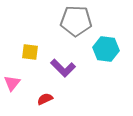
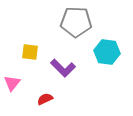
gray pentagon: moved 1 px down
cyan hexagon: moved 1 px right, 3 px down
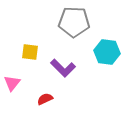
gray pentagon: moved 2 px left
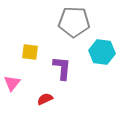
cyan hexagon: moved 5 px left
purple L-shape: moved 1 px left; rotated 130 degrees counterclockwise
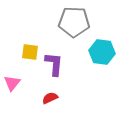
purple L-shape: moved 8 px left, 4 px up
red semicircle: moved 5 px right, 1 px up
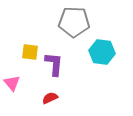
pink triangle: rotated 18 degrees counterclockwise
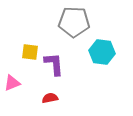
purple L-shape: rotated 10 degrees counterclockwise
pink triangle: rotated 48 degrees clockwise
red semicircle: rotated 14 degrees clockwise
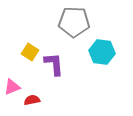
yellow square: rotated 24 degrees clockwise
pink triangle: moved 4 px down
red semicircle: moved 18 px left, 2 px down
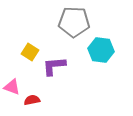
cyan hexagon: moved 1 px left, 2 px up
purple L-shape: moved 2 px down; rotated 90 degrees counterclockwise
pink triangle: rotated 42 degrees clockwise
